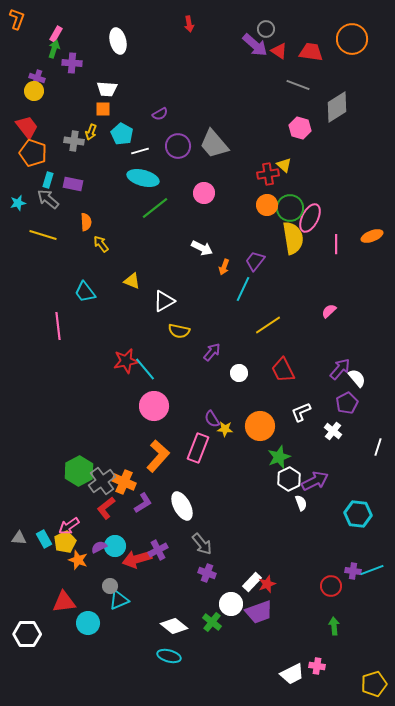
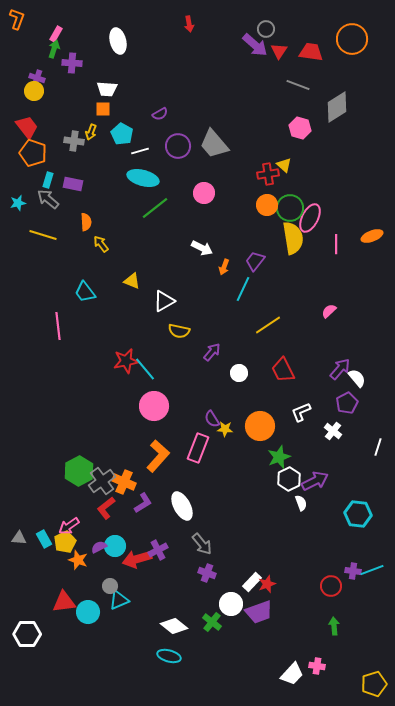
red triangle at (279, 51): rotated 30 degrees clockwise
cyan circle at (88, 623): moved 11 px up
white trapezoid at (292, 674): rotated 20 degrees counterclockwise
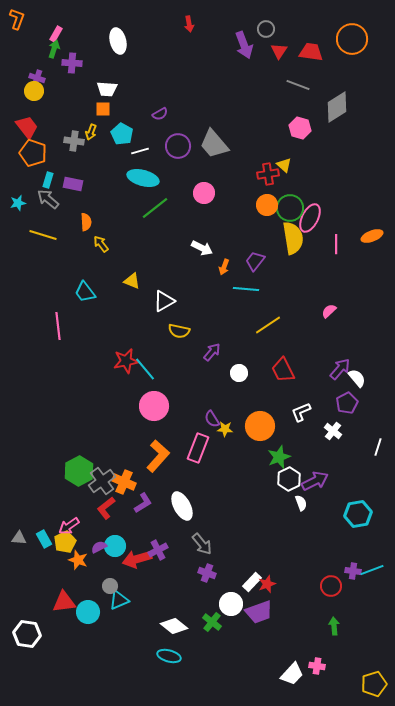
purple arrow at (255, 45): moved 11 px left; rotated 28 degrees clockwise
cyan line at (243, 289): moved 3 px right; rotated 70 degrees clockwise
cyan hexagon at (358, 514): rotated 16 degrees counterclockwise
white hexagon at (27, 634): rotated 8 degrees clockwise
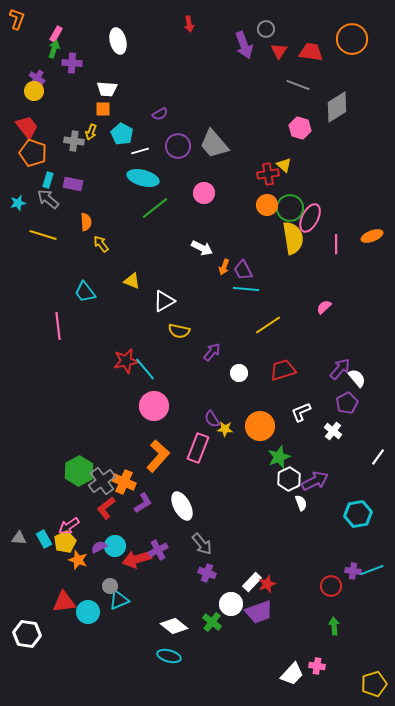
purple cross at (37, 78): rotated 14 degrees clockwise
purple trapezoid at (255, 261): moved 12 px left, 9 px down; rotated 65 degrees counterclockwise
pink semicircle at (329, 311): moved 5 px left, 4 px up
red trapezoid at (283, 370): rotated 100 degrees clockwise
white line at (378, 447): moved 10 px down; rotated 18 degrees clockwise
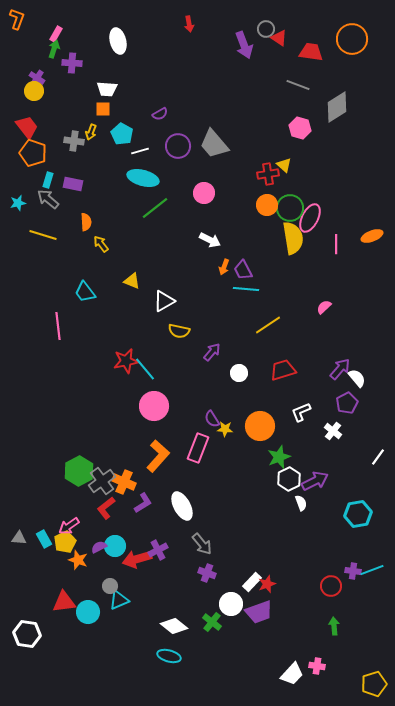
red triangle at (279, 51): moved 13 px up; rotated 30 degrees counterclockwise
white arrow at (202, 248): moved 8 px right, 8 px up
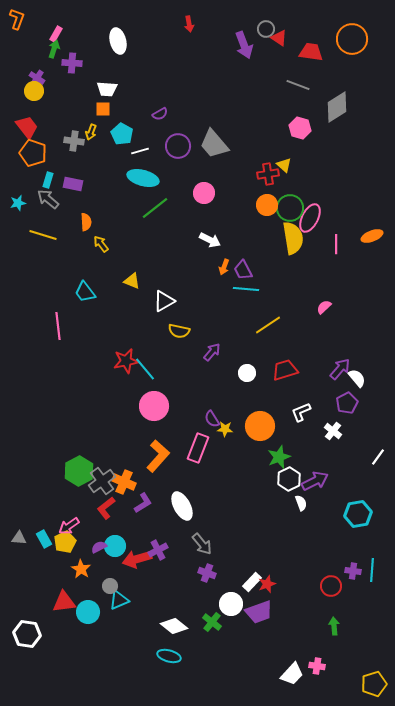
red trapezoid at (283, 370): moved 2 px right
white circle at (239, 373): moved 8 px right
orange star at (78, 560): moved 3 px right, 9 px down; rotated 12 degrees clockwise
cyan line at (372, 570): rotated 65 degrees counterclockwise
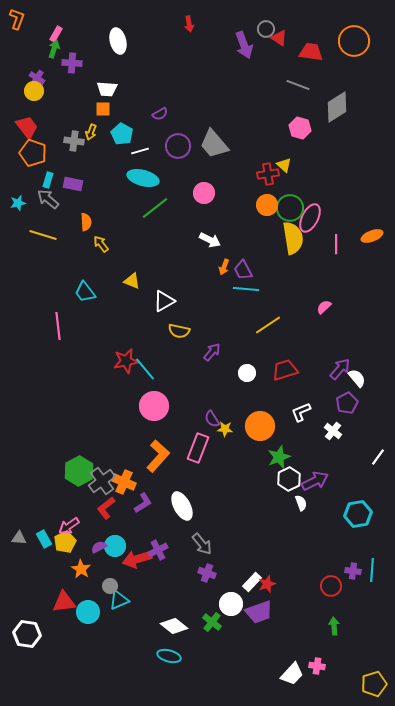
orange circle at (352, 39): moved 2 px right, 2 px down
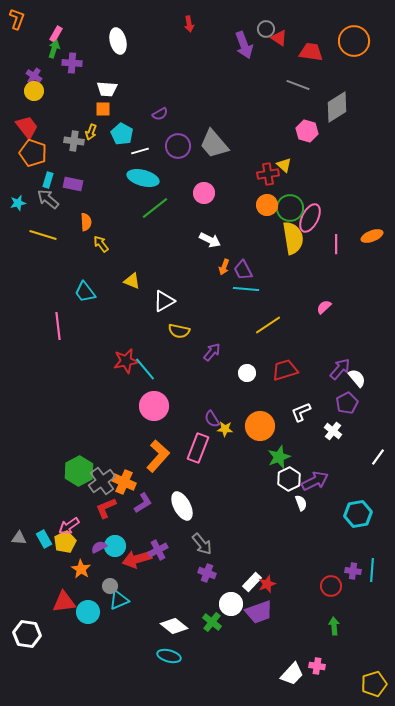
purple cross at (37, 78): moved 3 px left, 2 px up
pink hexagon at (300, 128): moved 7 px right, 3 px down
red L-shape at (106, 508): rotated 15 degrees clockwise
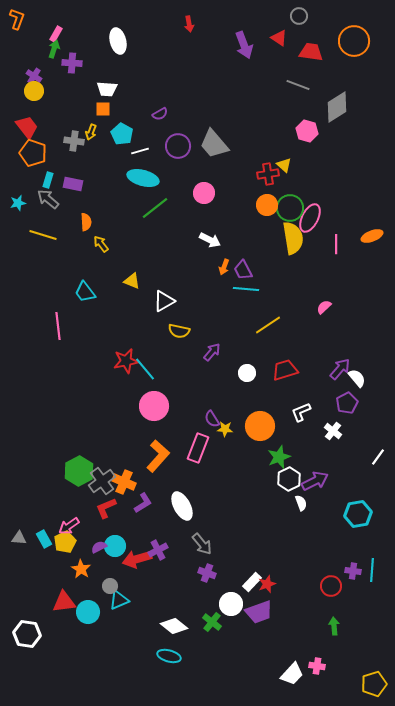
gray circle at (266, 29): moved 33 px right, 13 px up
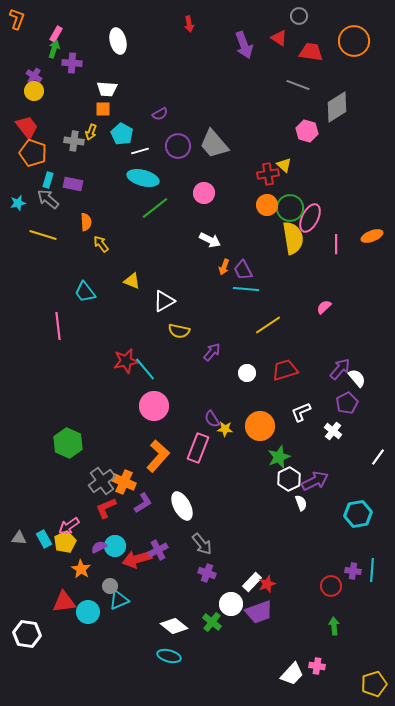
green hexagon at (79, 471): moved 11 px left, 28 px up; rotated 8 degrees counterclockwise
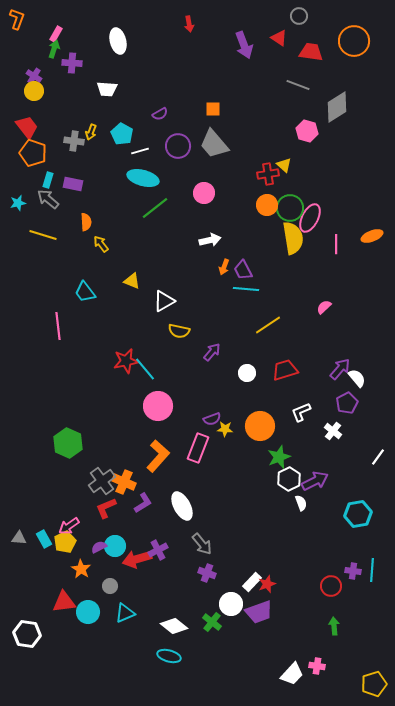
orange square at (103, 109): moved 110 px right
white arrow at (210, 240): rotated 40 degrees counterclockwise
pink circle at (154, 406): moved 4 px right
purple semicircle at (212, 419): rotated 78 degrees counterclockwise
cyan triangle at (119, 600): moved 6 px right, 13 px down
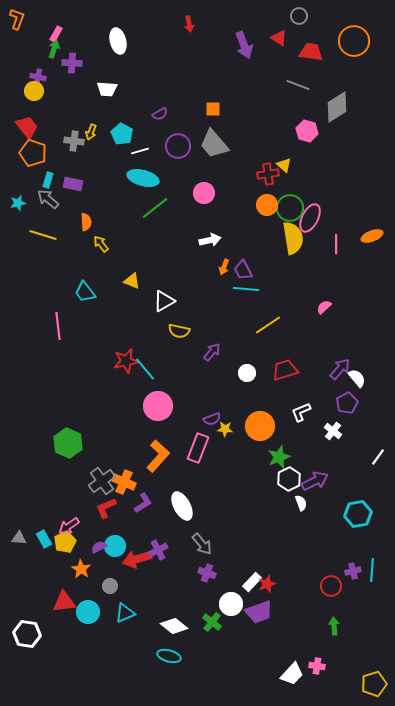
purple cross at (34, 76): moved 4 px right, 1 px down; rotated 21 degrees counterclockwise
purple cross at (353, 571): rotated 21 degrees counterclockwise
